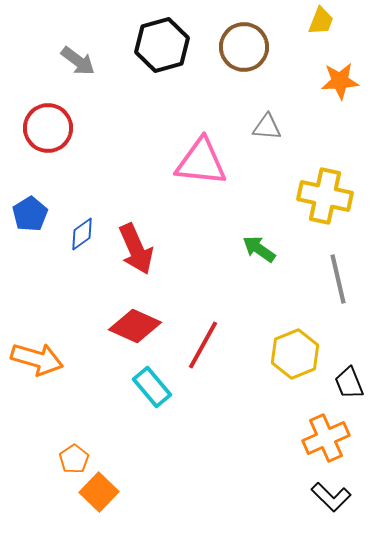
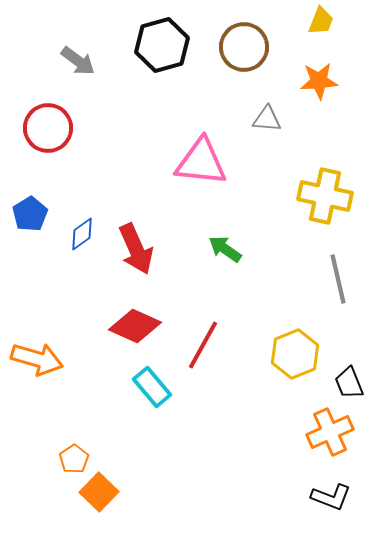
orange star: moved 21 px left
gray triangle: moved 8 px up
green arrow: moved 34 px left
orange cross: moved 4 px right, 6 px up
black L-shape: rotated 24 degrees counterclockwise
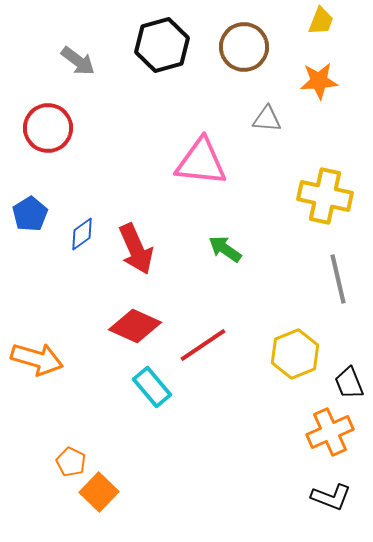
red line: rotated 27 degrees clockwise
orange pentagon: moved 3 px left, 3 px down; rotated 12 degrees counterclockwise
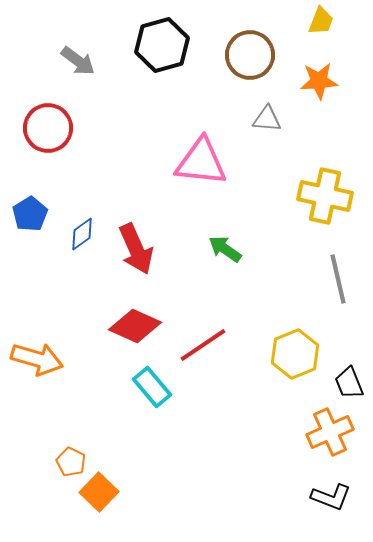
brown circle: moved 6 px right, 8 px down
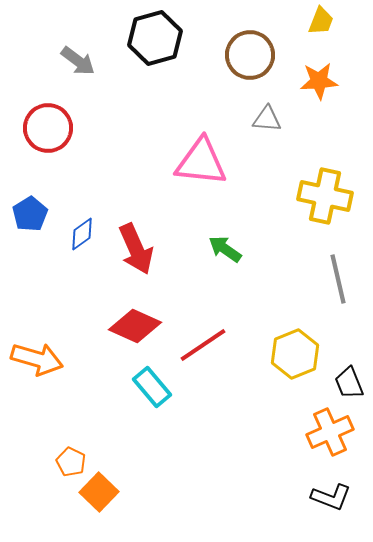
black hexagon: moved 7 px left, 7 px up
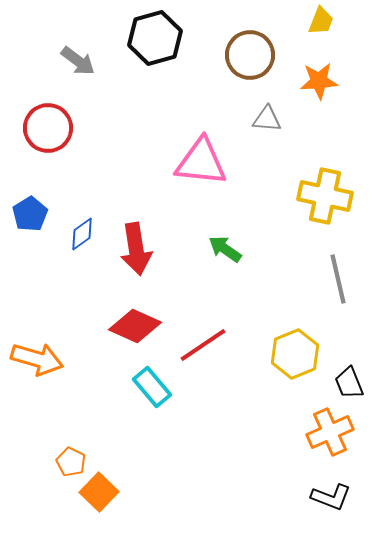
red arrow: rotated 15 degrees clockwise
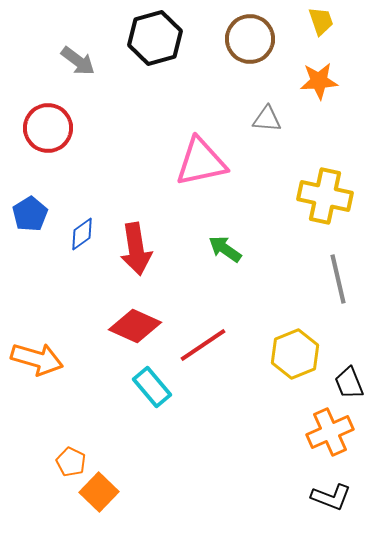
yellow trapezoid: rotated 40 degrees counterclockwise
brown circle: moved 16 px up
pink triangle: rotated 18 degrees counterclockwise
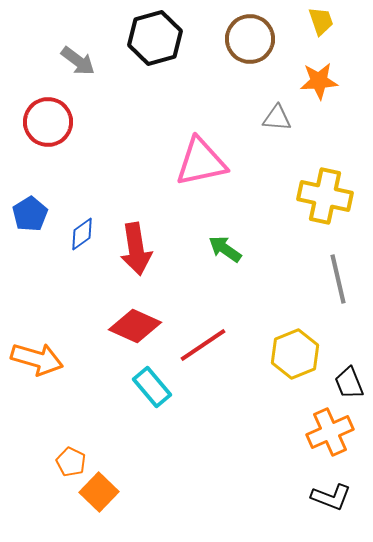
gray triangle: moved 10 px right, 1 px up
red circle: moved 6 px up
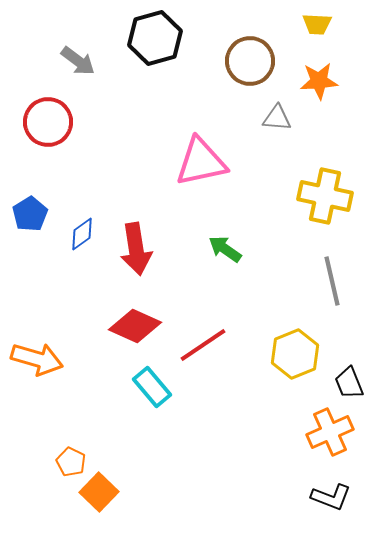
yellow trapezoid: moved 4 px left, 3 px down; rotated 112 degrees clockwise
brown circle: moved 22 px down
gray line: moved 6 px left, 2 px down
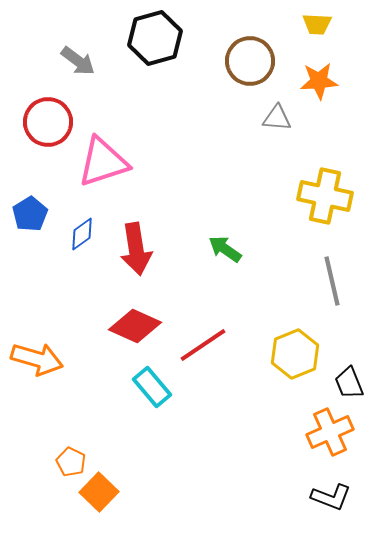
pink triangle: moved 98 px left; rotated 6 degrees counterclockwise
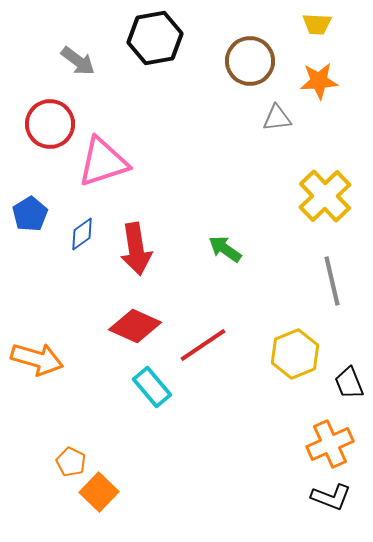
black hexagon: rotated 6 degrees clockwise
gray triangle: rotated 12 degrees counterclockwise
red circle: moved 2 px right, 2 px down
yellow cross: rotated 34 degrees clockwise
orange cross: moved 12 px down
